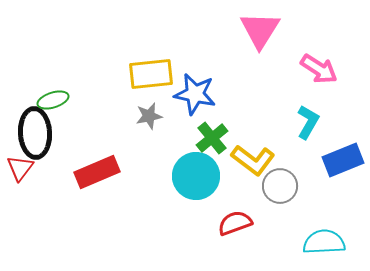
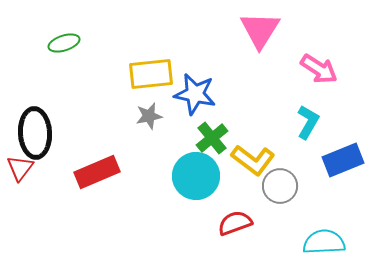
green ellipse: moved 11 px right, 57 px up
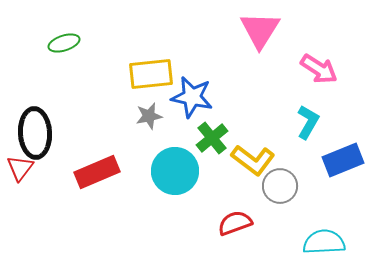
blue star: moved 3 px left, 3 px down
cyan circle: moved 21 px left, 5 px up
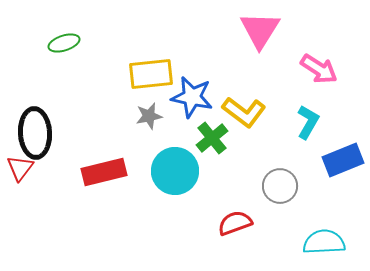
yellow L-shape: moved 9 px left, 48 px up
red rectangle: moved 7 px right; rotated 9 degrees clockwise
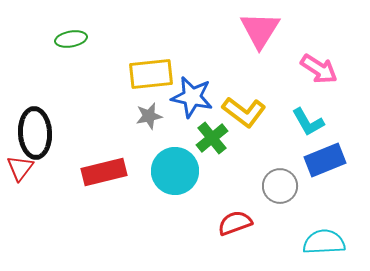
green ellipse: moved 7 px right, 4 px up; rotated 8 degrees clockwise
cyan L-shape: rotated 120 degrees clockwise
blue rectangle: moved 18 px left
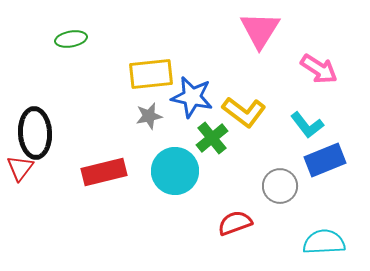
cyan L-shape: moved 1 px left, 3 px down; rotated 8 degrees counterclockwise
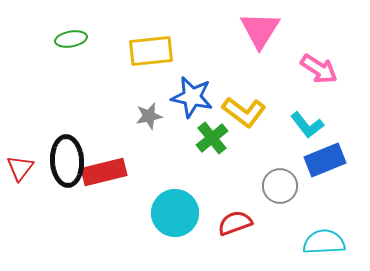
yellow rectangle: moved 23 px up
black ellipse: moved 32 px right, 28 px down
cyan circle: moved 42 px down
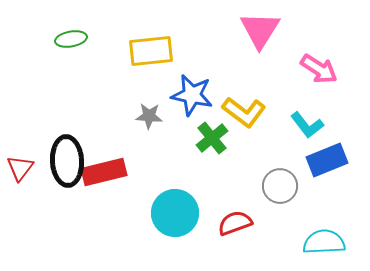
blue star: moved 2 px up
gray star: rotated 16 degrees clockwise
blue rectangle: moved 2 px right
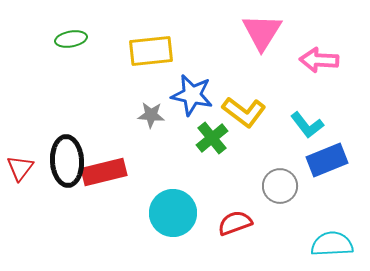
pink triangle: moved 2 px right, 2 px down
pink arrow: moved 9 px up; rotated 150 degrees clockwise
gray star: moved 2 px right, 1 px up
cyan circle: moved 2 px left
cyan semicircle: moved 8 px right, 2 px down
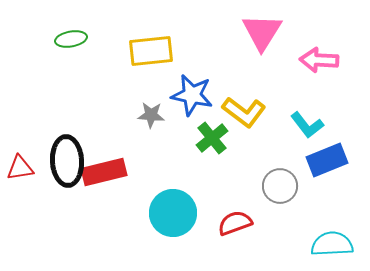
red triangle: rotated 44 degrees clockwise
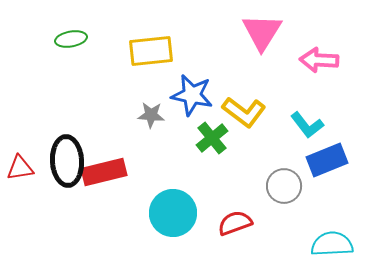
gray circle: moved 4 px right
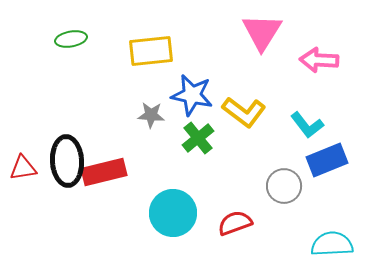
green cross: moved 14 px left
red triangle: moved 3 px right
